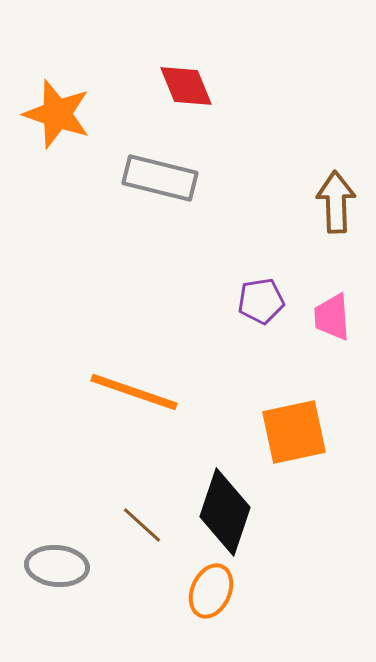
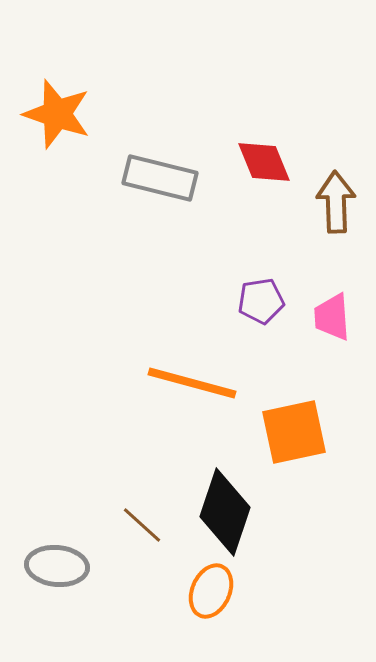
red diamond: moved 78 px right, 76 px down
orange line: moved 58 px right, 9 px up; rotated 4 degrees counterclockwise
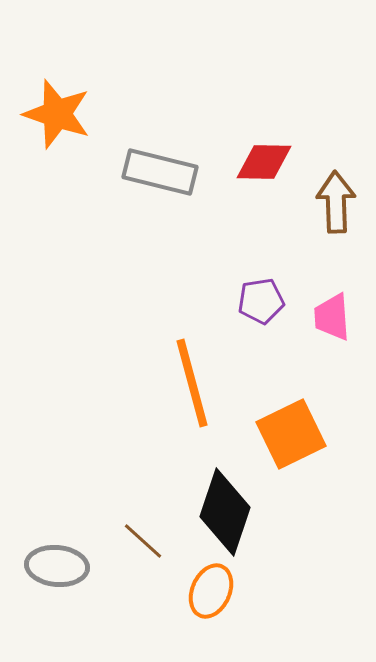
red diamond: rotated 66 degrees counterclockwise
gray rectangle: moved 6 px up
orange line: rotated 60 degrees clockwise
orange square: moved 3 px left, 2 px down; rotated 14 degrees counterclockwise
brown line: moved 1 px right, 16 px down
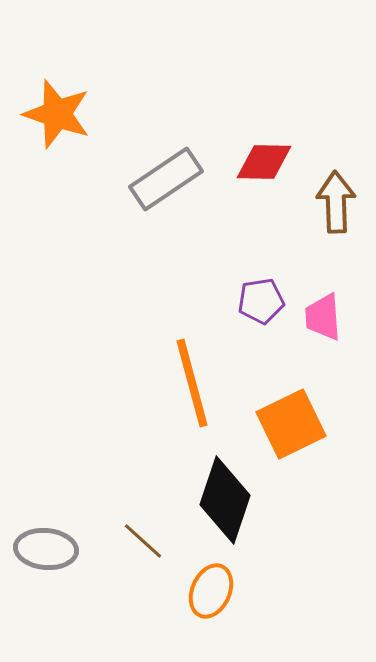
gray rectangle: moved 6 px right, 7 px down; rotated 48 degrees counterclockwise
pink trapezoid: moved 9 px left
orange square: moved 10 px up
black diamond: moved 12 px up
gray ellipse: moved 11 px left, 17 px up
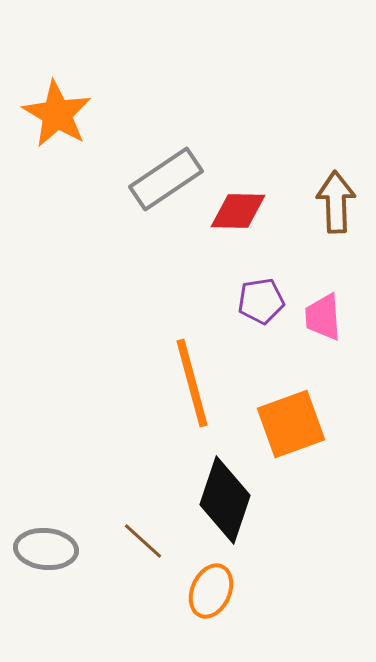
orange star: rotated 12 degrees clockwise
red diamond: moved 26 px left, 49 px down
orange square: rotated 6 degrees clockwise
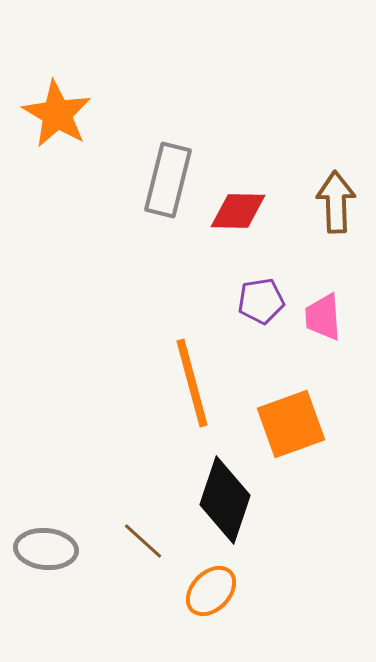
gray rectangle: moved 2 px right, 1 px down; rotated 42 degrees counterclockwise
orange ellipse: rotated 20 degrees clockwise
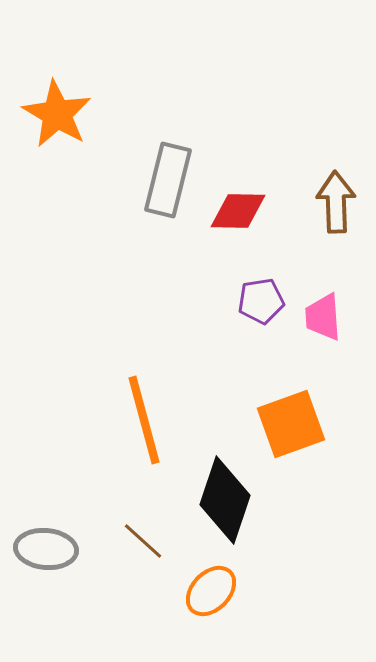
orange line: moved 48 px left, 37 px down
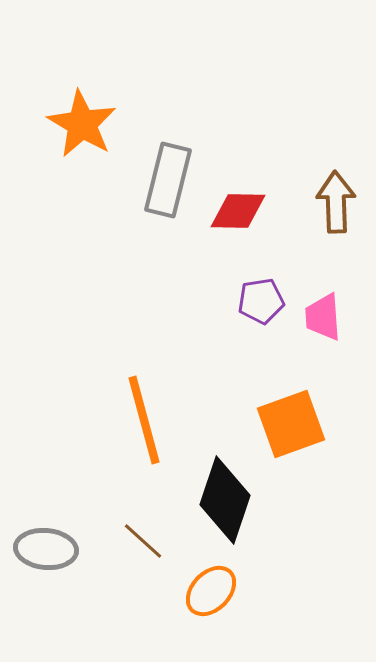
orange star: moved 25 px right, 10 px down
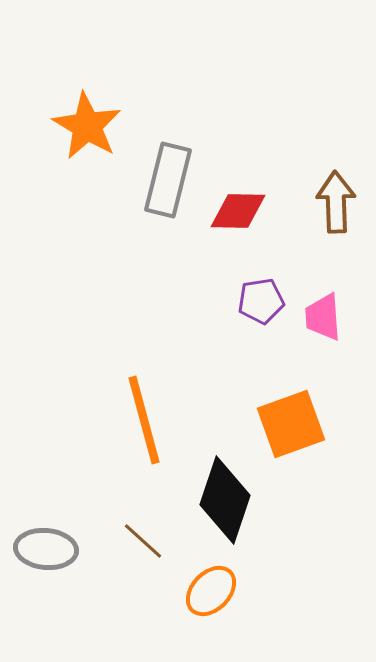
orange star: moved 5 px right, 2 px down
